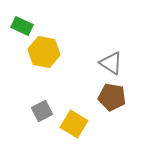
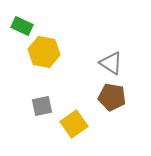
gray square: moved 5 px up; rotated 15 degrees clockwise
yellow square: rotated 24 degrees clockwise
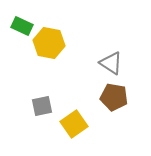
yellow hexagon: moved 5 px right, 9 px up
brown pentagon: moved 2 px right
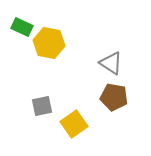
green rectangle: moved 1 px down
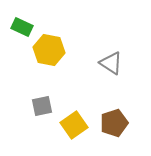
yellow hexagon: moved 7 px down
brown pentagon: moved 26 px down; rotated 28 degrees counterclockwise
yellow square: moved 1 px down
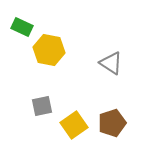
brown pentagon: moved 2 px left
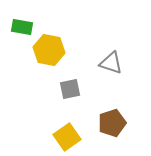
green rectangle: rotated 15 degrees counterclockwise
gray triangle: rotated 15 degrees counterclockwise
gray square: moved 28 px right, 17 px up
yellow square: moved 7 px left, 12 px down
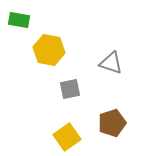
green rectangle: moved 3 px left, 7 px up
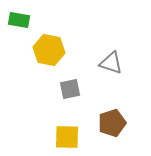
yellow square: rotated 36 degrees clockwise
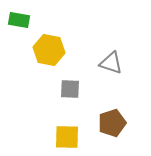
gray square: rotated 15 degrees clockwise
